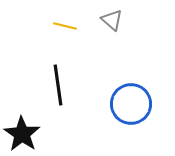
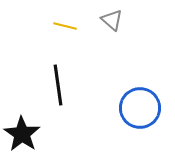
blue circle: moved 9 px right, 4 px down
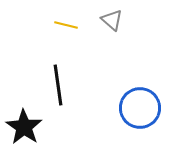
yellow line: moved 1 px right, 1 px up
black star: moved 2 px right, 7 px up
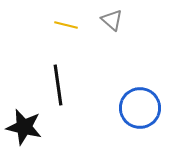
black star: rotated 21 degrees counterclockwise
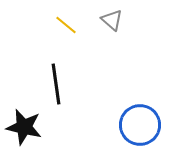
yellow line: rotated 25 degrees clockwise
black line: moved 2 px left, 1 px up
blue circle: moved 17 px down
